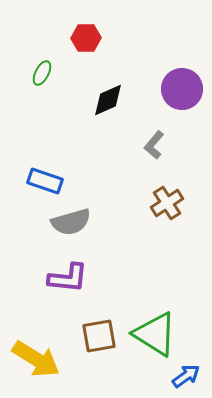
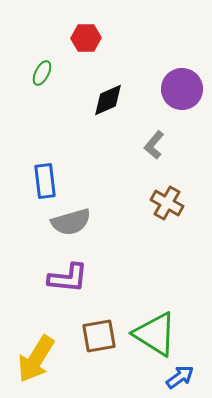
blue rectangle: rotated 64 degrees clockwise
brown cross: rotated 28 degrees counterclockwise
yellow arrow: rotated 90 degrees clockwise
blue arrow: moved 6 px left, 1 px down
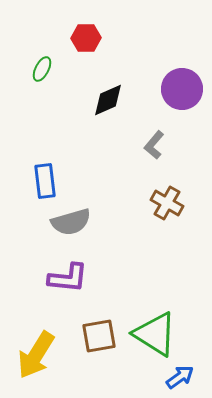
green ellipse: moved 4 px up
yellow arrow: moved 4 px up
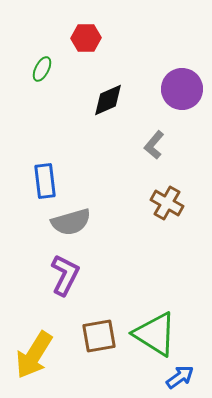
purple L-shape: moved 3 px left, 3 px up; rotated 69 degrees counterclockwise
yellow arrow: moved 2 px left
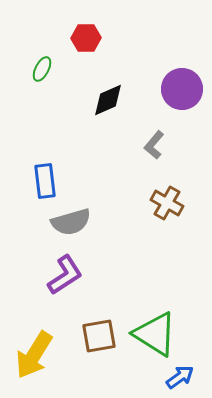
purple L-shape: rotated 30 degrees clockwise
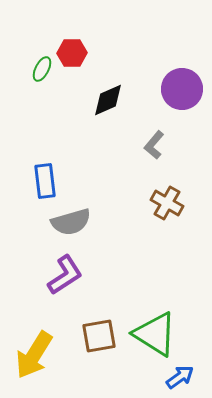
red hexagon: moved 14 px left, 15 px down
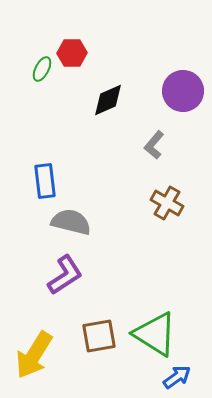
purple circle: moved 1 px right, 2 px down
gray semicircle: rotated 150 degrees counterclockwise
blue arrow: moved 3 px left
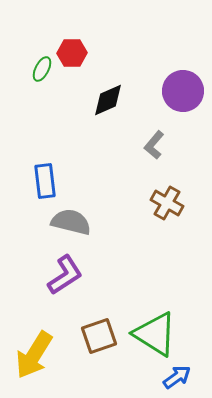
brown square: rotated 9 degrees counterclockwise
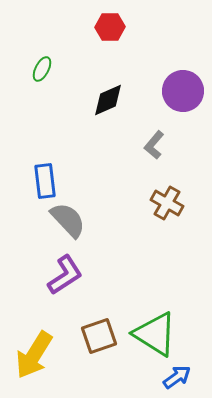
red hexagon: moved 38 px right, 26 px up
gray semicircle: moved 3 px left, 2 px up; rotated 33 degrees clockwise
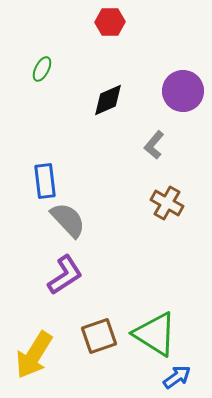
red hexagon: moved 5 px up
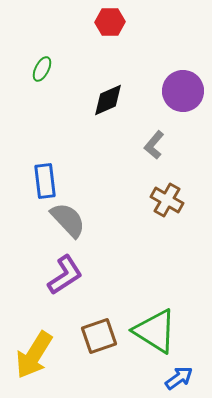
brown cross: moved 3 px up
green triangle: moved 3 px up
blue arrow: moved 2 px right, 1 px down
